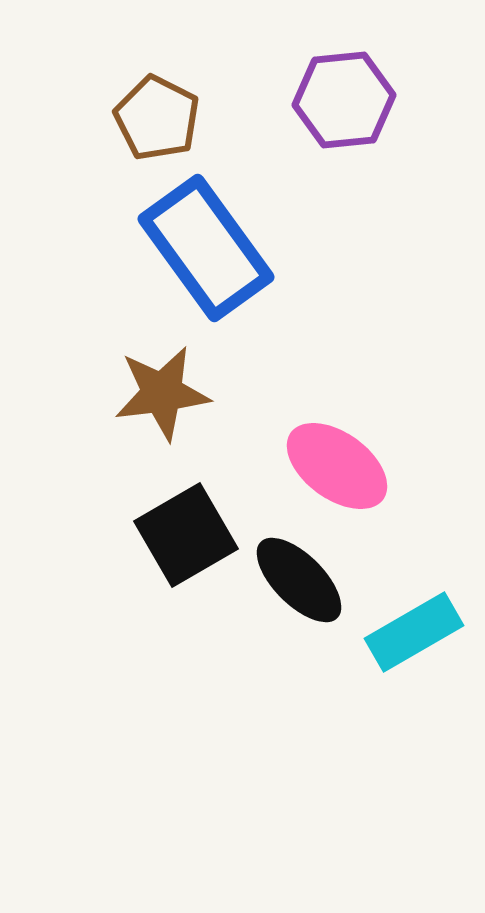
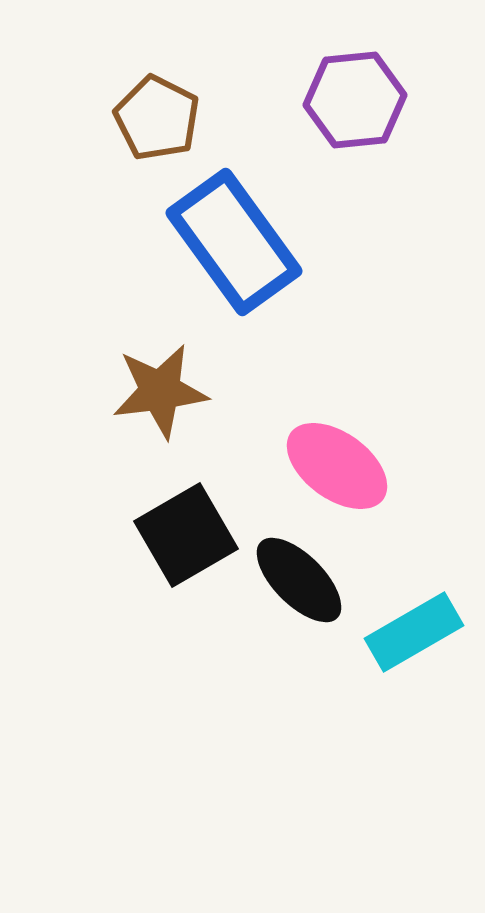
purple hexagon: moved 11 px right
blue rectangle: moved 28 px right, 6 px up
brown star: moved 2 px left, 2 px up
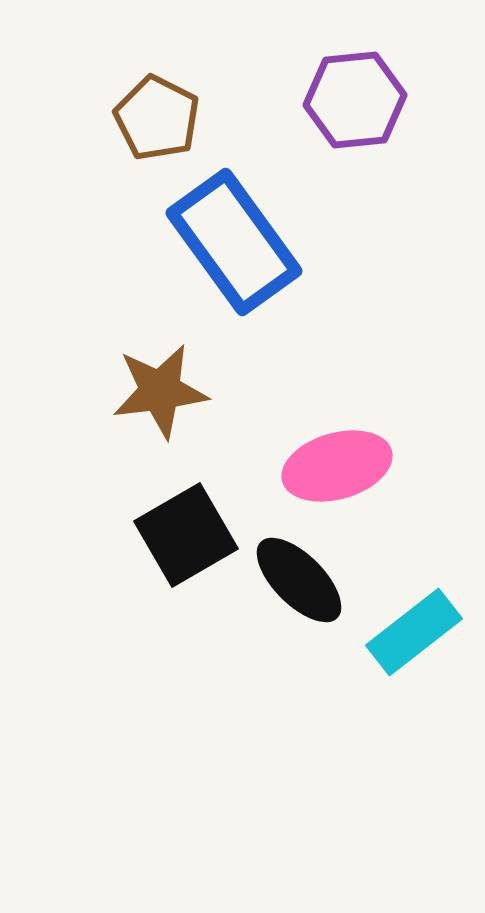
pink ellipse: rotated 52 degrees counterclockwise
cyan rectangle: rotated 8 degrees counterclockwise
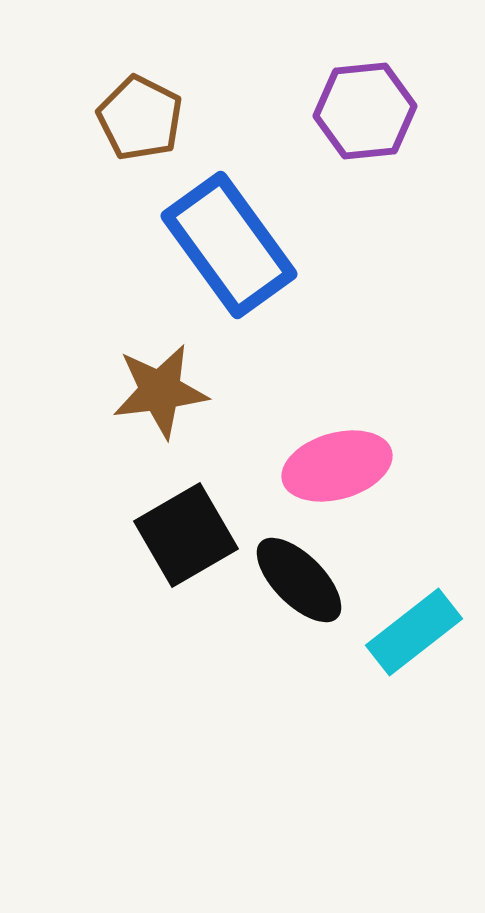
purple hexagon: moved 10 px right, 11 px down
brown pentagon: moved 17 px left
blue rectangle: moved 5 px left, 3 px down
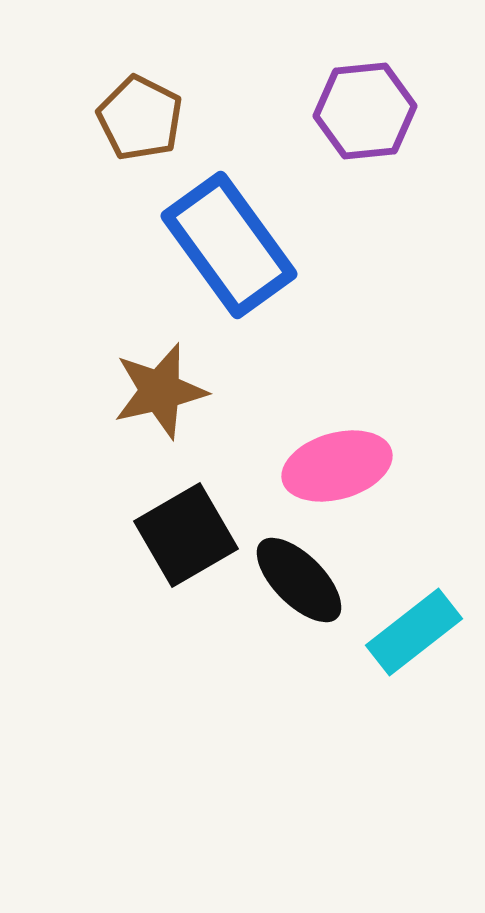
brown star: rotated 6 degrees counterclockwise
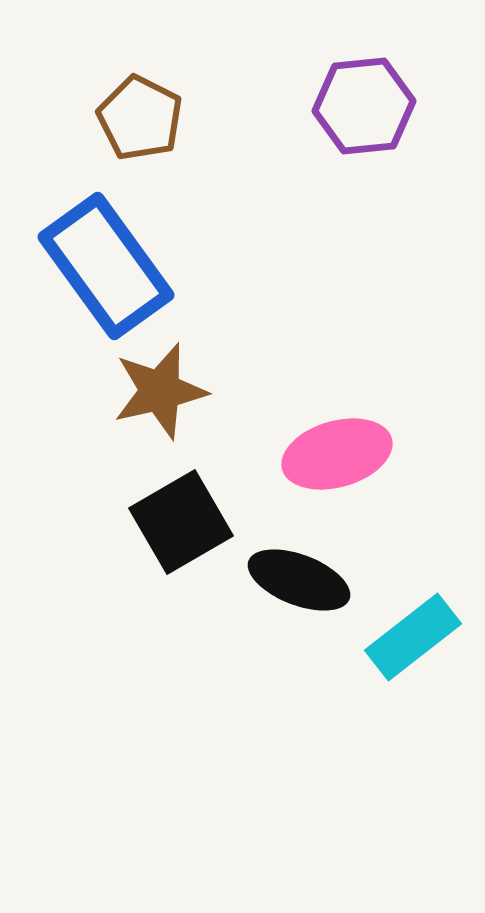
purple hexagon: moved 1 px left, 5 px up
blue rectangle: moved 123 px left, 21 px down
pink ellipse: moved 12 px up
black square: moved 5 px left, 13 px up
black ellipse: rotated 24 degrees counterclockwise
cyan rectangle: moved 1 px left, 5 px down
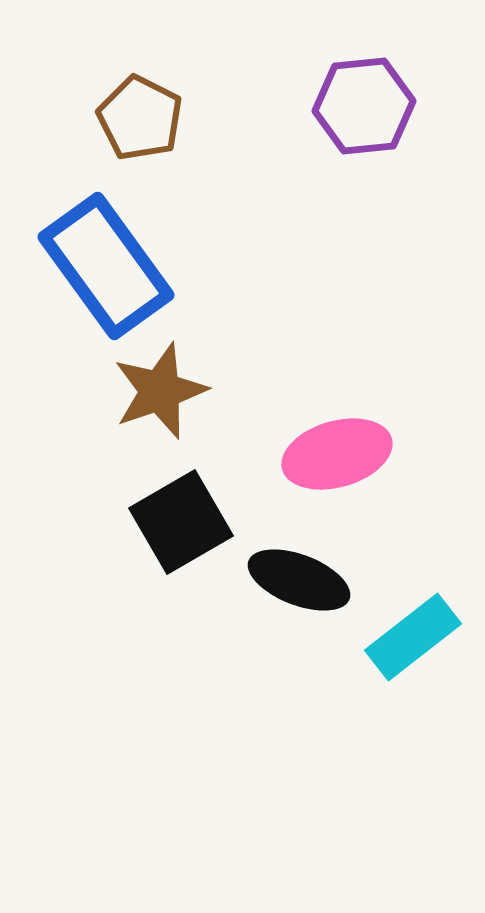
brown star: rotated 6 degrees counterclockwise
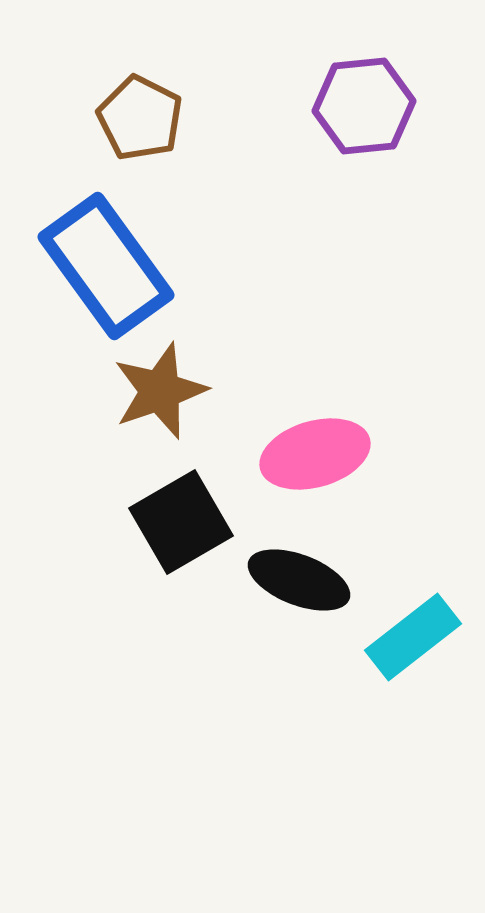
pink ellipse: moved 22 px left
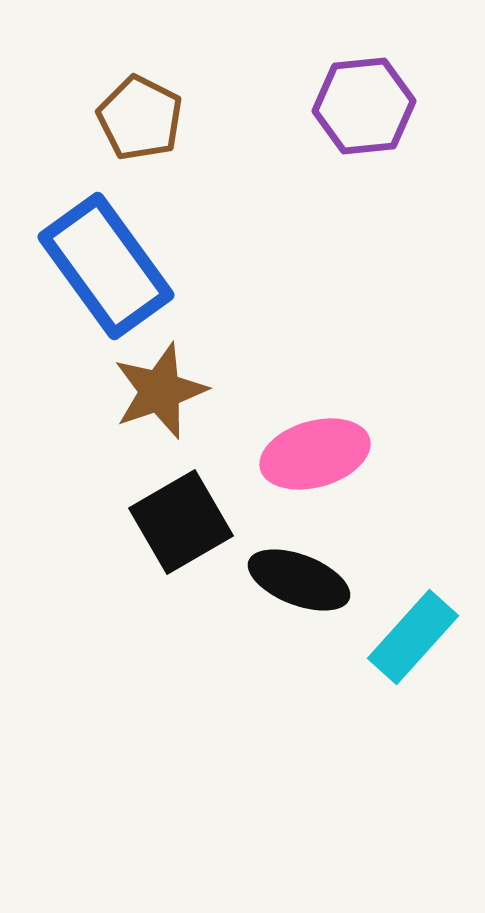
cyan rectangle: rotated 10 degrees counterclockwise
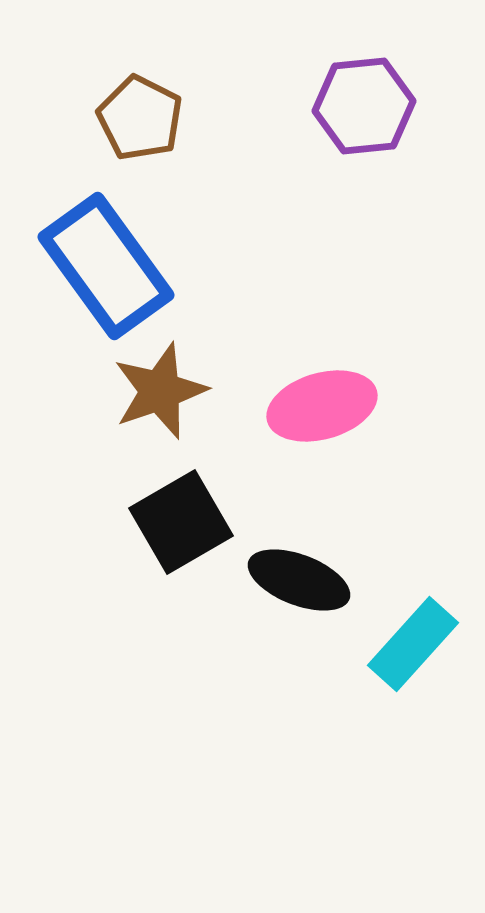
pink ellipse: moved 7 px right, 48 px up
cyan rectangle: moved 7 px down
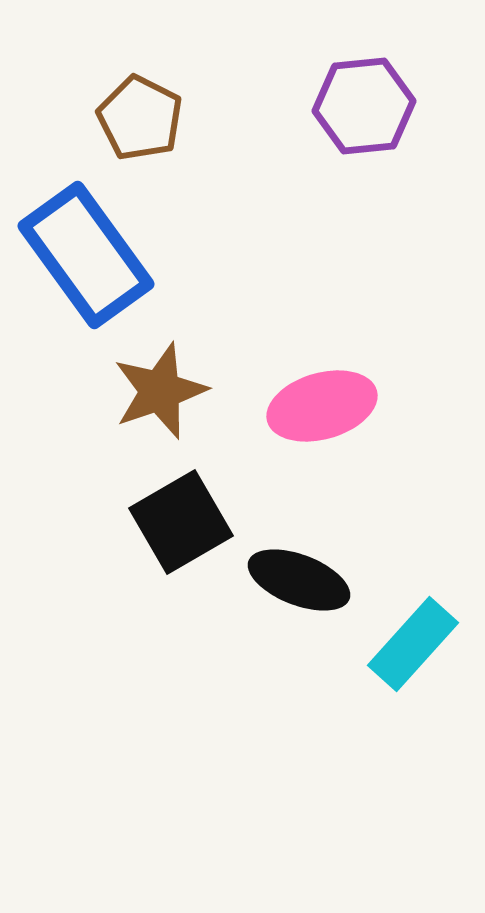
blue rectangle: moved 20 px left, 11 px up
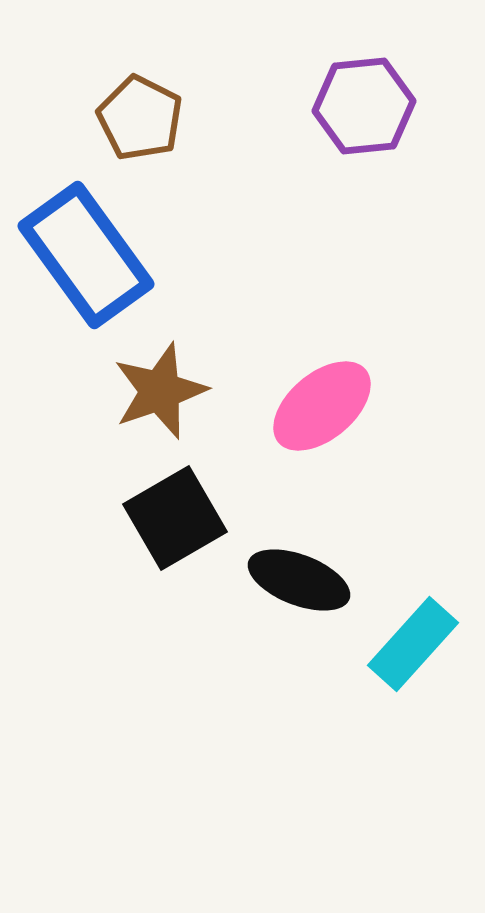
pink ellipse: rotated 24 degrees counterclockwise
black square: moved 6 px left, 4 px up
